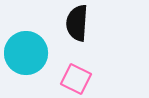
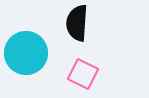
pink square: moved 7 px right, 5 px up
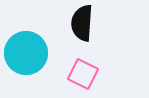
black semicircle: moved 5 px right
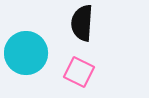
pink square: moved 4 px left, 2 px up
